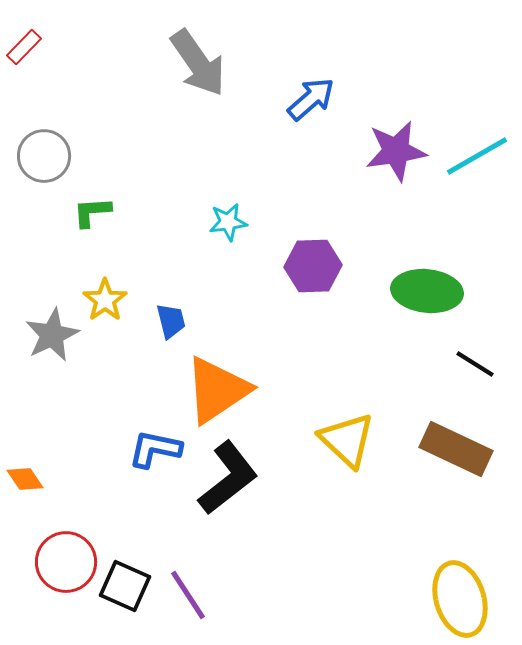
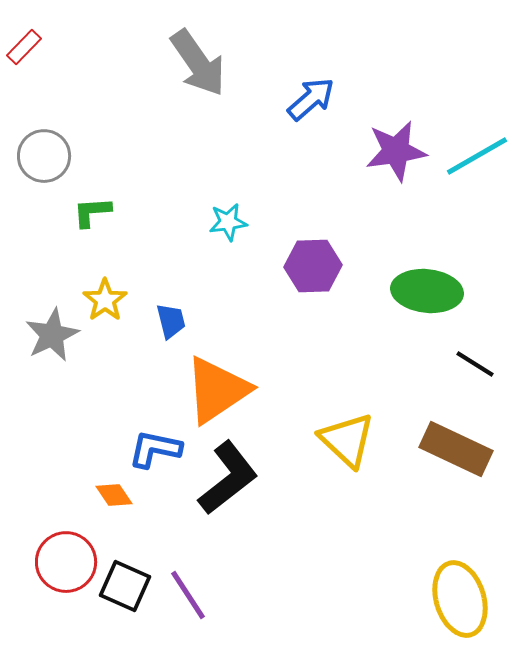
orange diamond: moved 89 px right, 16 px down
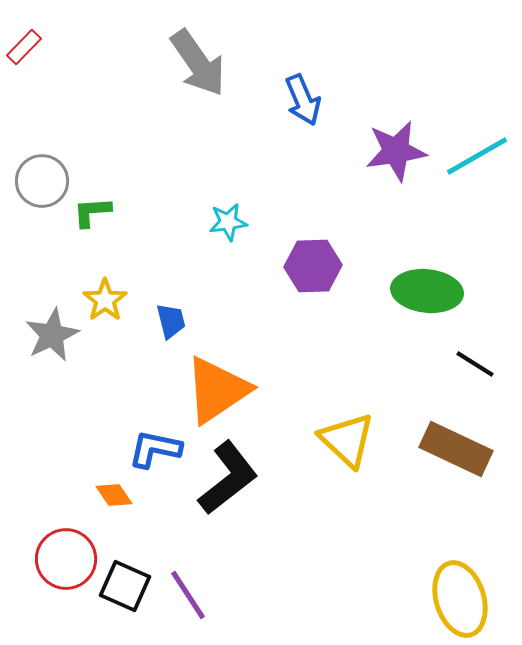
blue arrow: moved 8 px left, 1 px down; rotated 108 degrees clockwise
gray circle: moved 2 px left, 25 px down
red circle: moved 3 px up
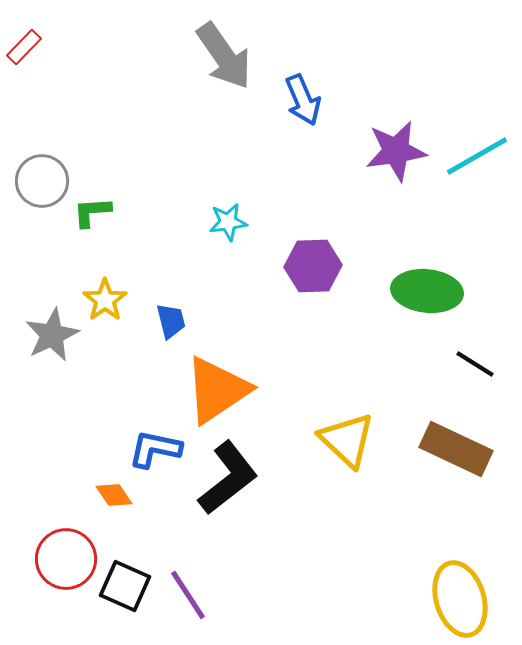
gray arrow: moved 26 px right, 7 px up
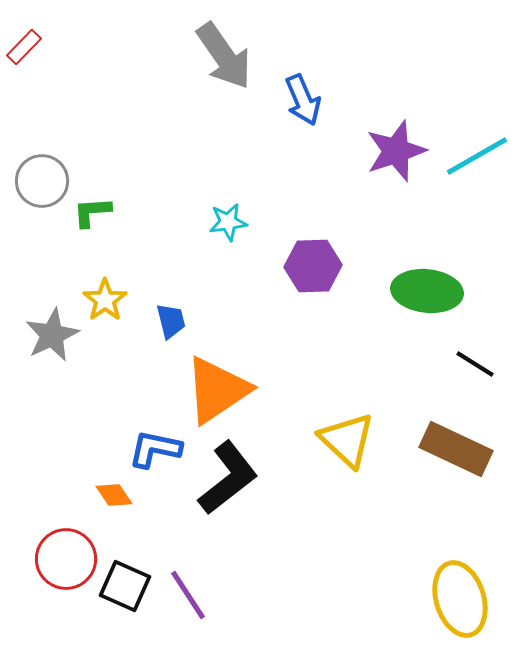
purple star: rotated 10 degrees counterclockwise
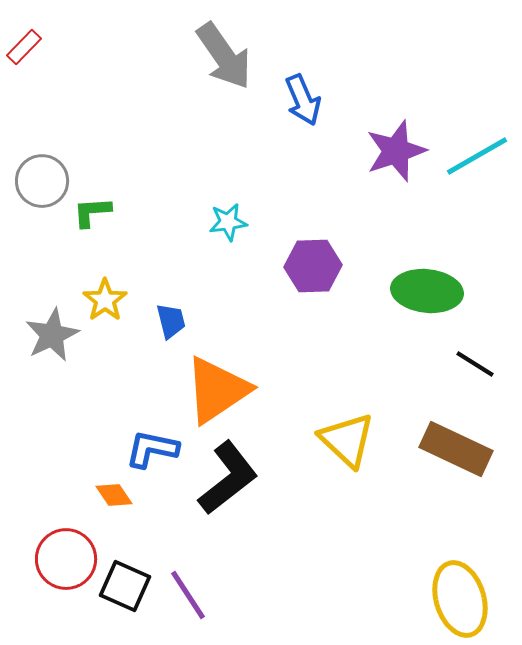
blue L-shape: moved 3 px left
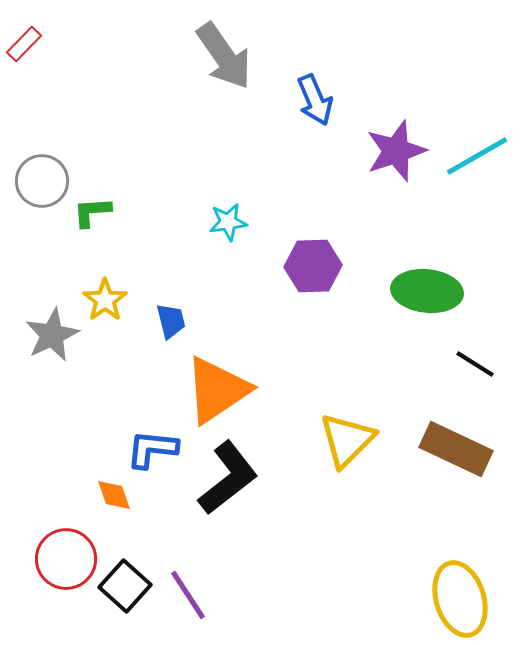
red rectangle: moved 3 px up
blue arrow: moved 12 px right
yellow triangle: rotated 32 degrees clockwise
blue L-shape: rotated 6 degrees counterclockwise
orange diamond: rotated 15 degrees clockwise
black square: rotated 18 degrees clockwise
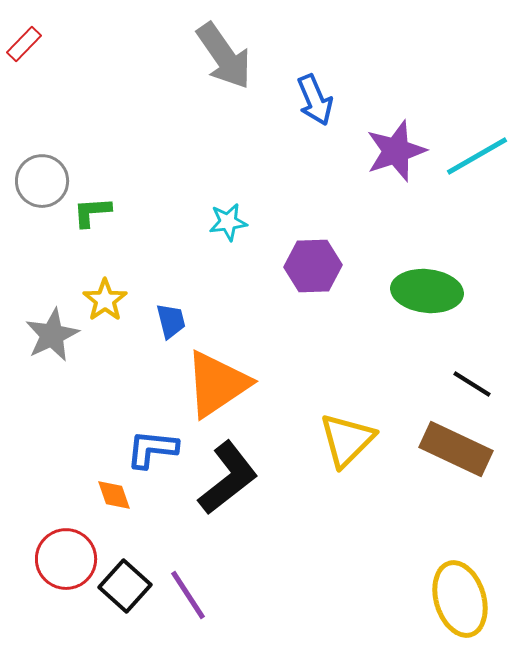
black line: moved 3 px left, 20 px down
orange triangle: moved 6 px up
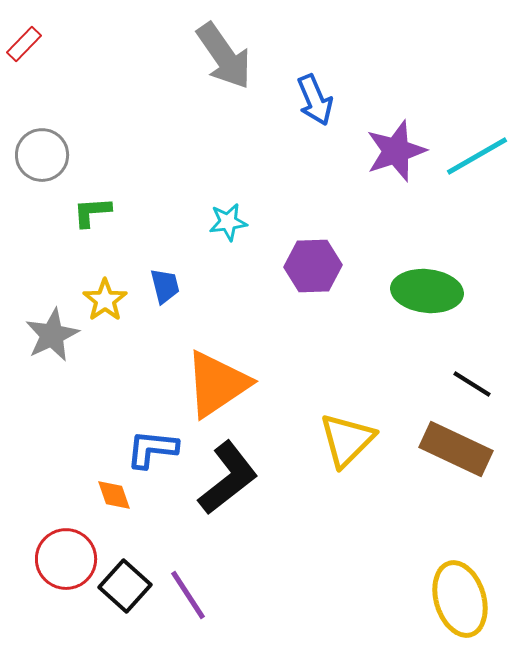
gray circle: moved 26 px up
blue trapezoid: moved 6 px left, 35 px up
